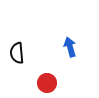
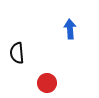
blue arrow: moved 18 px up; rotated 12 degrees clockwise
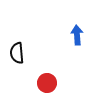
blue arrow: moved 7 px right, 6 px down
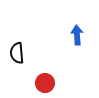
red circle: moved 2 px left
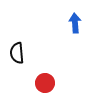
blue arrow: moved 2 px left, 12 px up
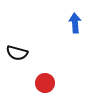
black semicircle: rotated 70 degrees counterclockwise
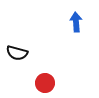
blue arrow: moved 1 px right, 1 px up
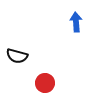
black semicircle: moved 3 px down
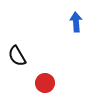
black semicircle: rotated 45 degrees clockwise
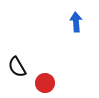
black semicircle: moved 11 px down
